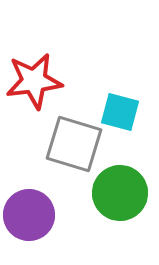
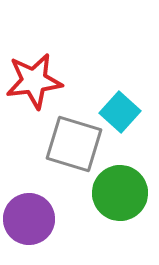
cyan square: rotated 27 degrees clockwise
purple circle: moved 4 px down
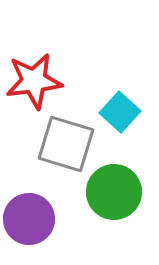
gray square: moved 8 px left
green circle: moved 6 px left, 1 px up
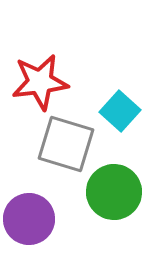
red star: moved 6 px right, 1 px down
cyan square: moved 1 px up
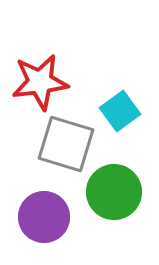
cyan square: rotated 12 degrees clockwise
purple circle: moved 15 px right, 2 px up
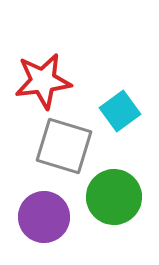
red star: moved 3 px right, 1 px up
gray square: moved 2 px left, 2 px down
green circle: moved 5 px down
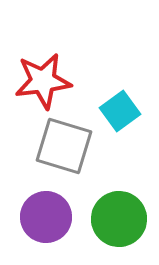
green circle: moved 5 px right, 22 px down
purple circle: moved 2 px right
